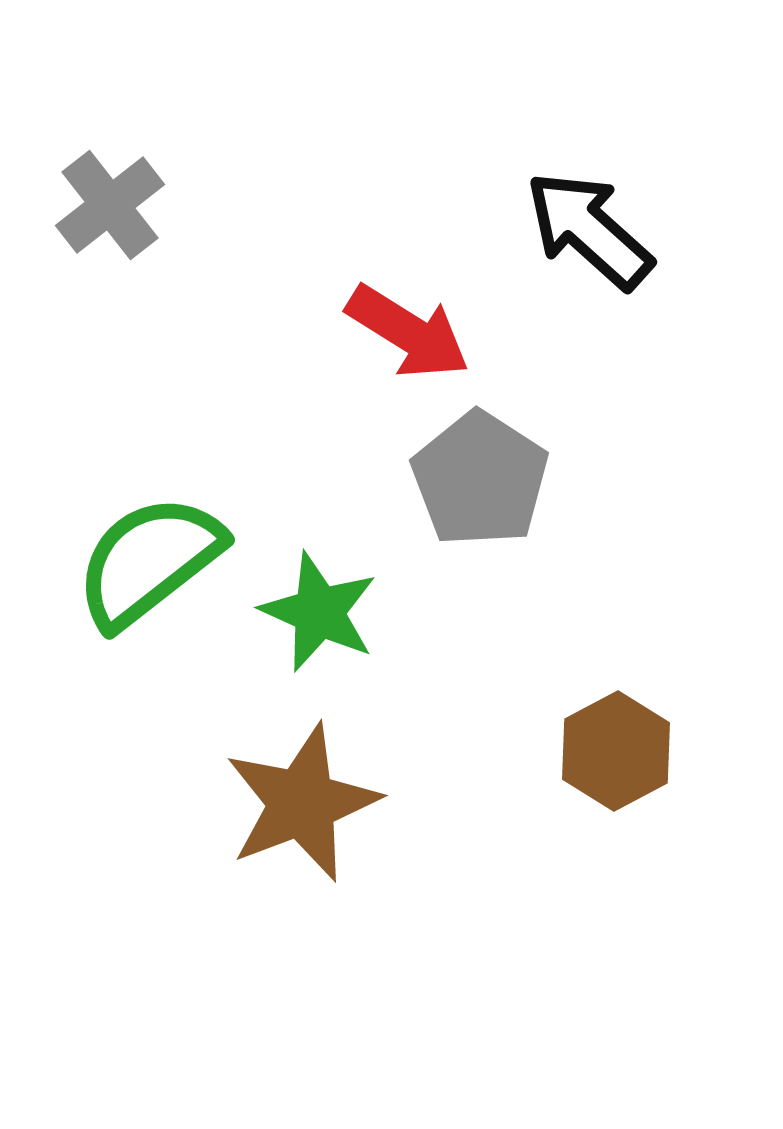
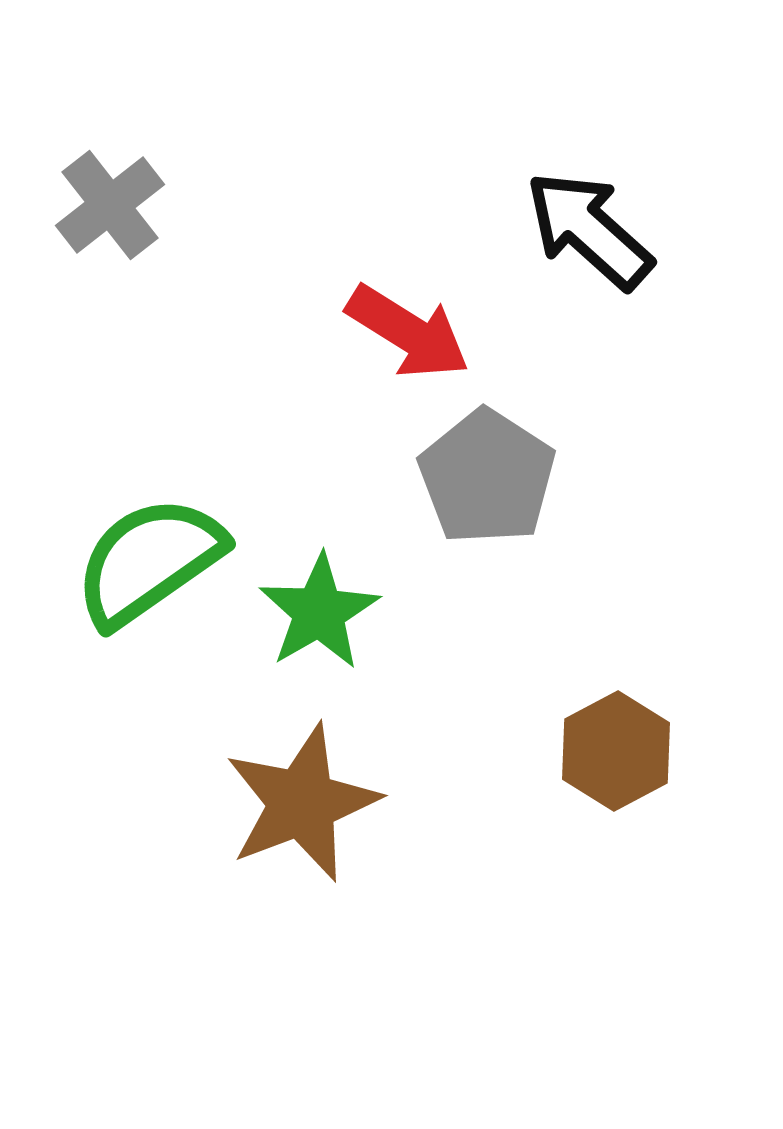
gray pentagon: moved 7 px right, 2 px up
green semicircle: rotated 3 degrees clockwise
green star: rotated 18 degrees clockwise
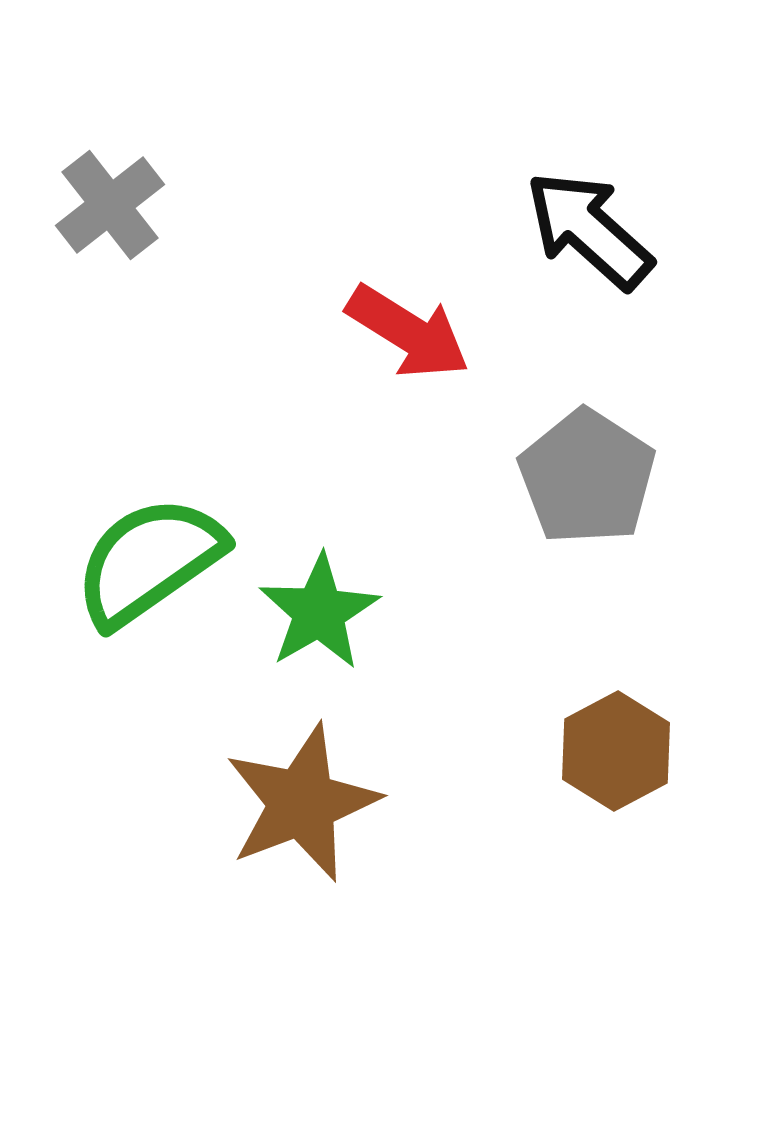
gray pentagon: moved 100 px right
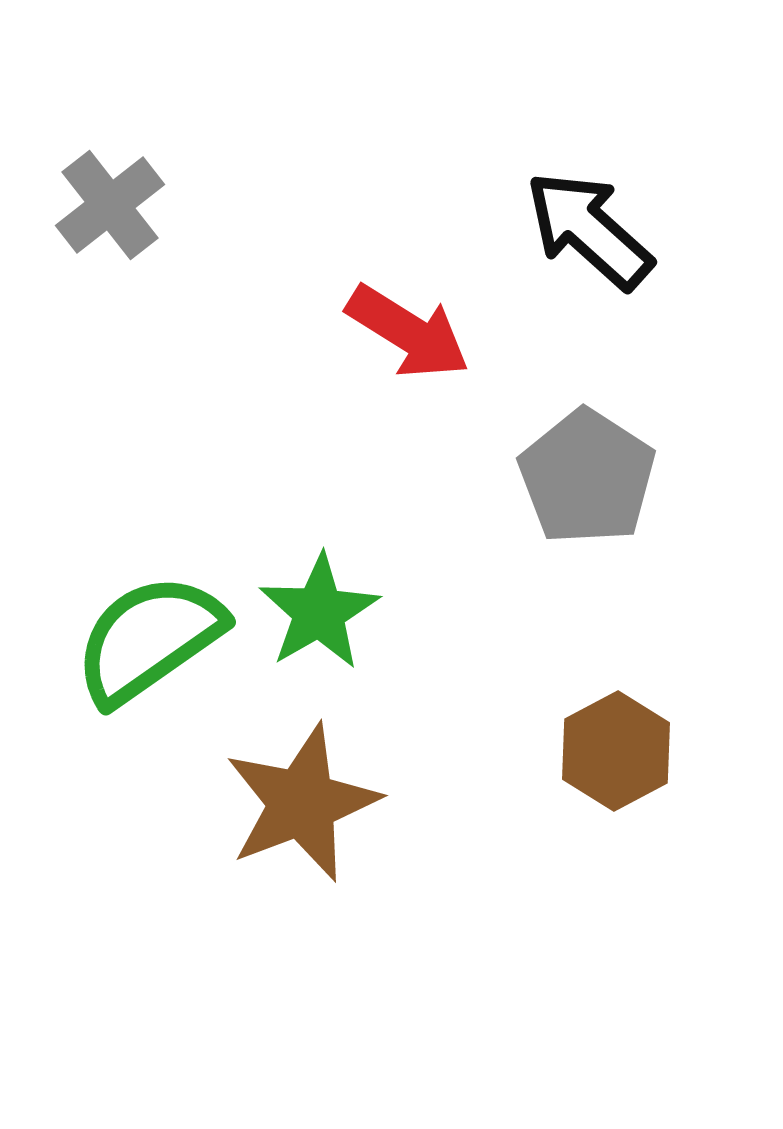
green semicircle: moved 78 px down
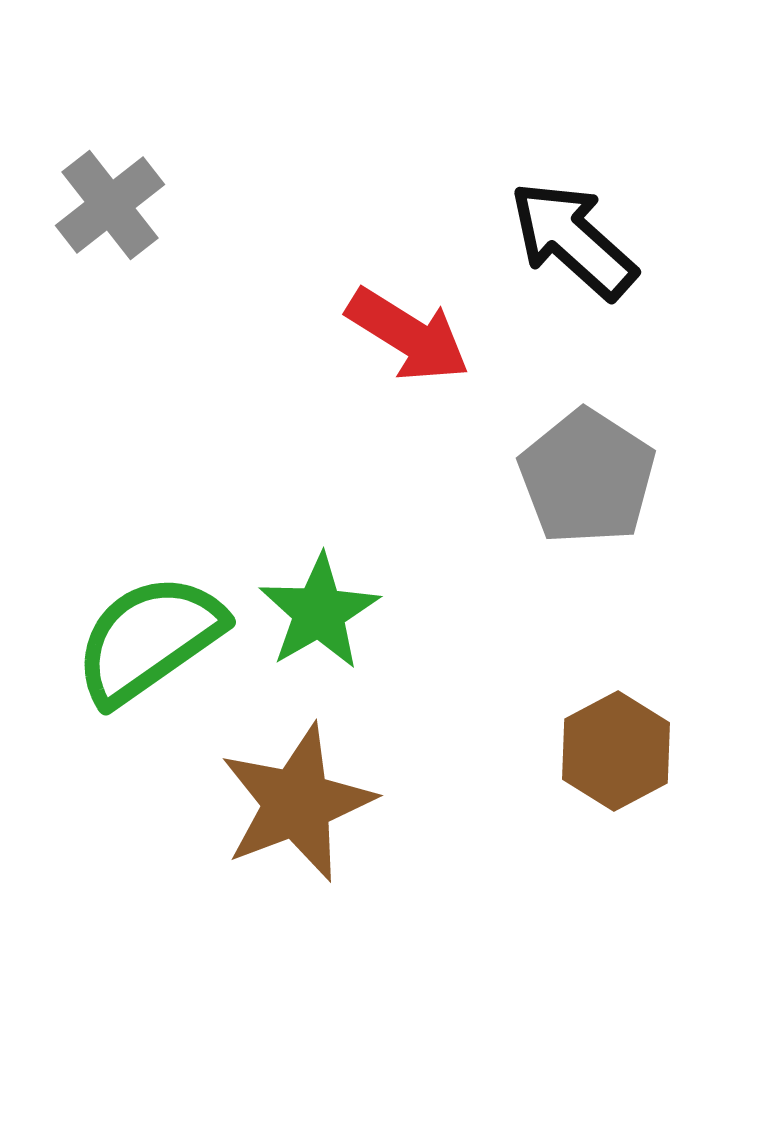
black arrow: moved 16 px left, 10 px down
red arrow: moved 3 px down
brown star: moved 5 px left
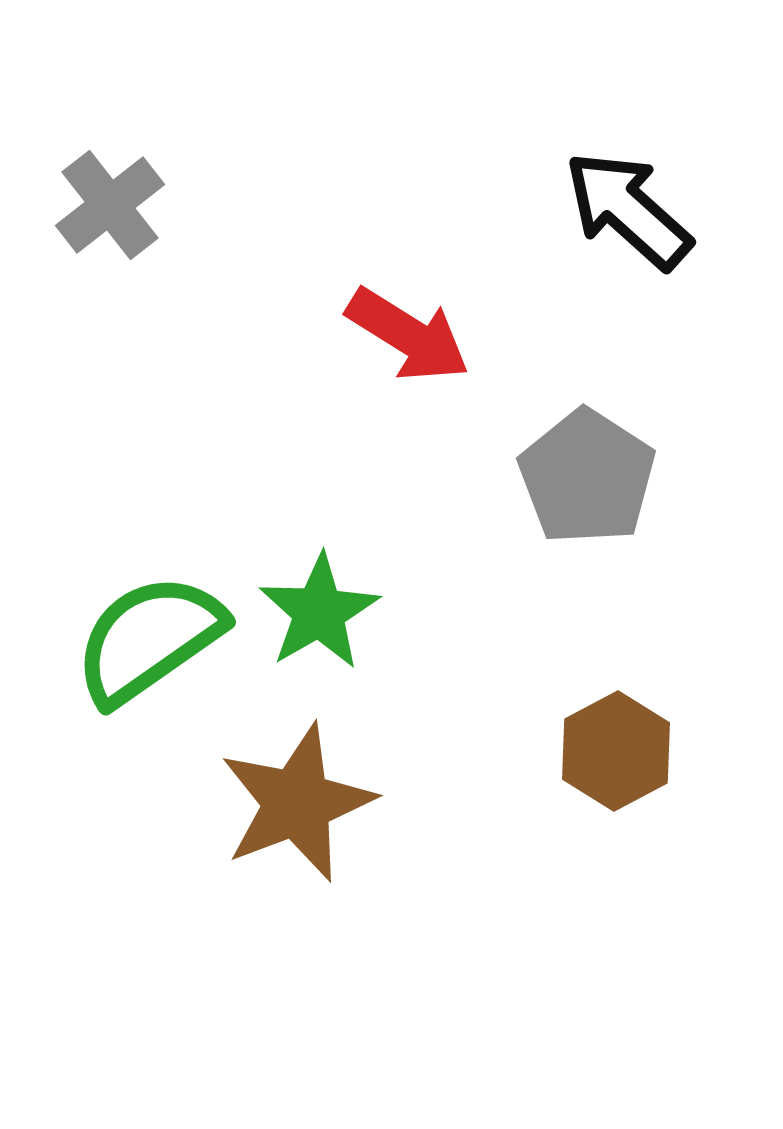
black arrow: moved 55 px right, 30 px up
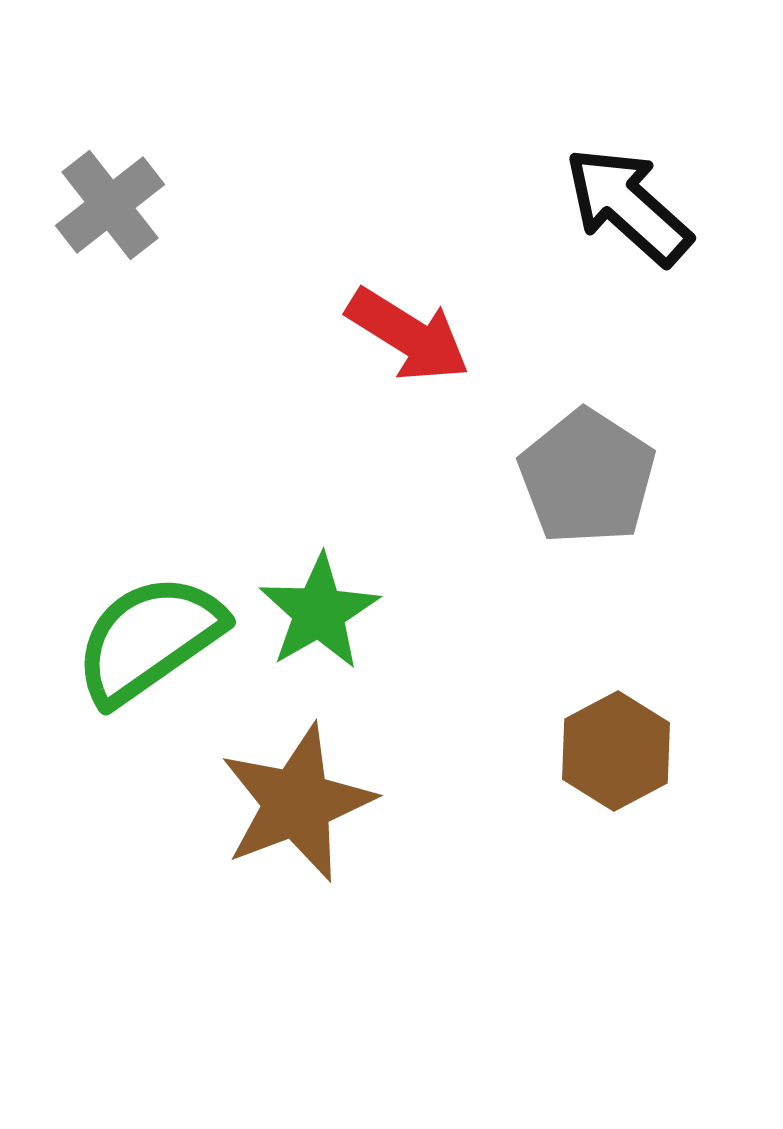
black arrow: moved 4 px up
